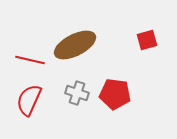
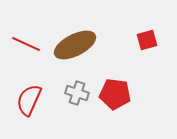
red line: moved 4 px left, 16 px up; rotated 12 degrees clockwise
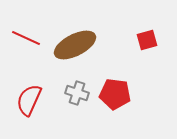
red line: moved 6 px up
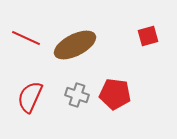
red square: moved 1 px right, 4 px up
gray cross: moved 2 px down
red semicircle: moved 1 px right, 3 px up
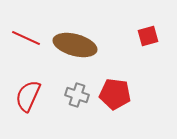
brown ellipse: rotated 42 degrees clockwise
red semicircle: moved 2 px left, 1 px up
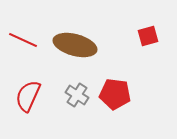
red line: moved 3 px left, 2 px down
gray cross: rotated 15 degrees clockwise
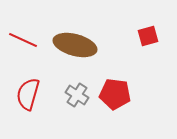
red semicircle: moved 2 px up; rotated 8 degrees counterclockwise
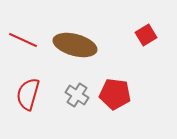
red square: moved 2 px left, 1 px up; rotated 15 degrees counterclockwise
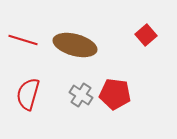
red square: rotated 10 degrees counterclockwise
red line: rotated 8 degrees counterclockwise
gray cross: moved 4 px right
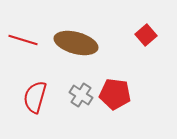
brown ellipse: moved 1 px right, 2 px up
red semicircle: moved 7 px right, 3 px down
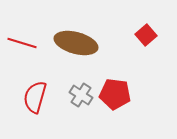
red line: moved 1 px left, 3 px down
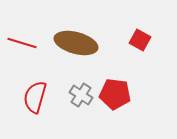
red square: moved 6 px left, 5 px down; rotated 20 degrees counterclockwise
